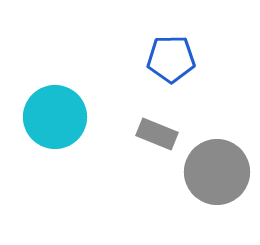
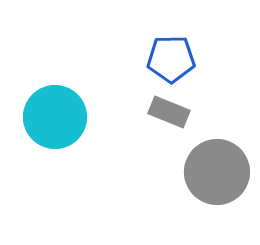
gray rectangle: moved 12 px right, 22 px up
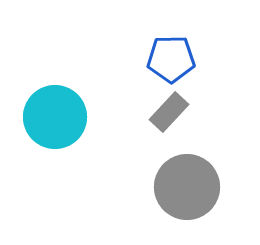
gray rectangle: rotated 69 degrees counterclockwise
gray circle: moved 30 px left, 15 px down
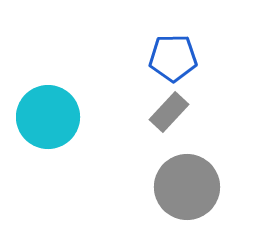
blue pentagon: moved 2 px right, 1 px up
cyan circle: moved 7 px left
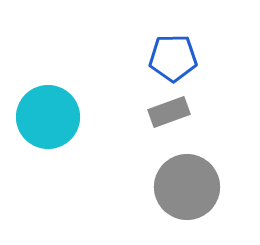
gray rectangle: rotated 27 degrees clockwise
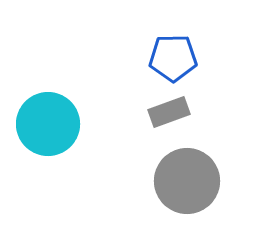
cyan circle: moved 7 px down
gray circle: moved 6 px up
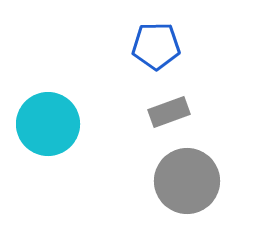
blue pentagon: moved 17 px left, 12 px up
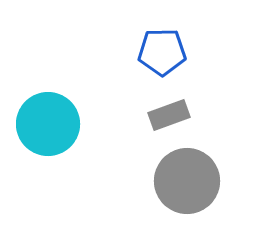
blue pentagon: moved 6 px right, 6 px down
gray rectangle: moved 3 px down
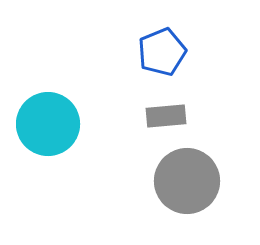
blue pentagon: rotated 21 degrees counterclockwise
gray rectangle: moved 3 px left, 1 px down; rotated 15 degrees clockwise
